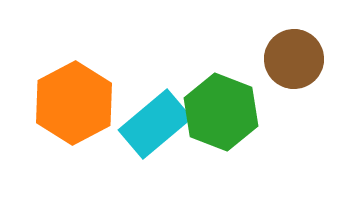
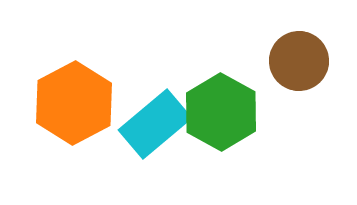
brown circle: moved 5 px right, 2 px down
green hexagon: rotated 8 degrees clockwise
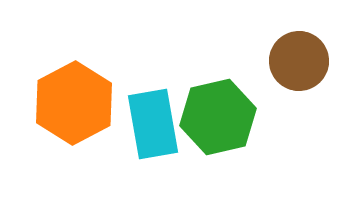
green hexagon: moved 3 px left, 5 px down; rotated 18 degrees clockwise
cyan rectangle: moved 2 px left; rotated 60 degrees counterclockwise
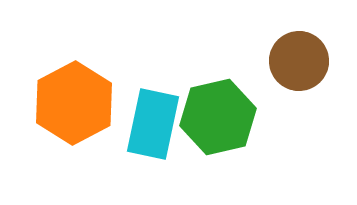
cyan rectangle: rotated 22 degrees clockwise
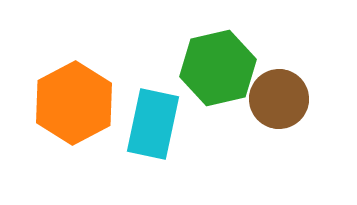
brown circle: moved 20 px left, 38 px down
green hexagon: moved 49 px up
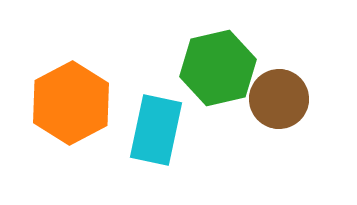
orange hexagon: moved 3 px left
cyan rectangle: moved 3 px right, 6 px down
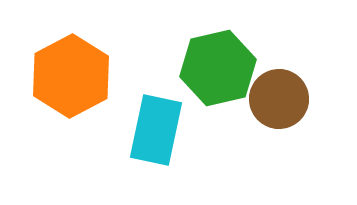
orange hexagon: moved 27 px up
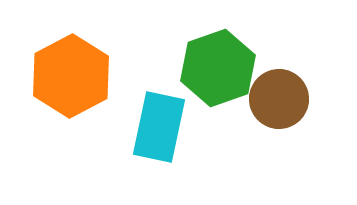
green hexagon: rotated 6 degrees counterclockwise
cyan rectangle: moved 3 px right, 3 px up
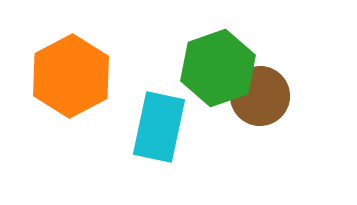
brown circle: moved 19 px left, 3 px up
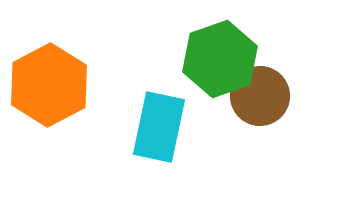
green hexagon: moved 2 px right, 9 px up
orange hexagon: moved 22 px left, 9 px down
